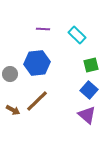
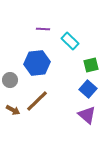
cyan rectangle: moved 7 px left, 6 px down
gray circle: moved 6 px down
blue square: moved 1 px left, 1 px up
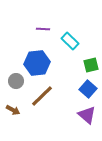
gray circle: moved 6 px right, 1 px down
brown line: moved 5 px right, 5 px up
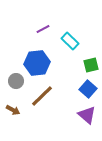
purple line: rotated 32 degrees counterclockwise
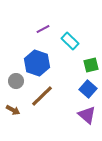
blue hexagon: rotated 25 degrees clockwise
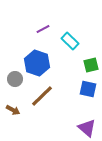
gray circle: moved 1 px left, 2 px up
blue square: rotated 30 degrees counterclockwise
purple triangle: moved 13 px down
